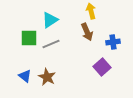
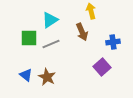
brown arrow: moved 5 px left
blue triangle: moved 1 px right, 1 px up
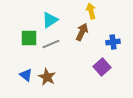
brown arrow: rotated 132 degrees counterclockwise
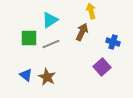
blue cross: rotated 24 degrees clockwise
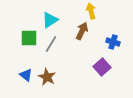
brown arrow: moved 1 px up
gray line: rotated 36 degrees counterclockwise
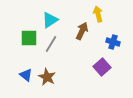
yellow arrow: moved 7 px right, 3 px down
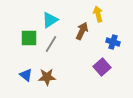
brown star: rotated 30 degrees counterclockwise
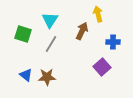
cyan triangle: rotated 24 degrees counterclockwise
green square: moved 6 px left, 4 px up; rotated 18 degrees clockwise
blue cross: rotated 16 degrees counterclockwise
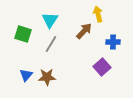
brown arrow: moved 2 px right; rotated 18 degrees clockwise
blue triangle: rotated 32 degrees clockwise
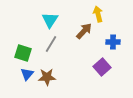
green square: moved 19 px down
blue triangle: moved 1 px right, 1 px up
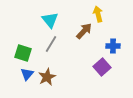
cyan triangle: rotated 12 degrees counterclockwise
blue cross: moved 4 px down
brown star: rotated 24 degrees counterclockwise
